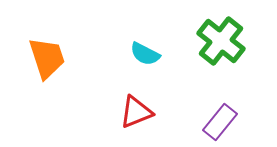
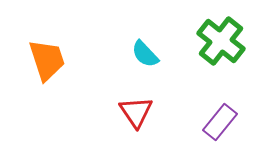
cyan semicircle: rotated 20 degrees clockwise
orange trapezoid: moved 2 px down
red triangle: rotated 42 degrees counterclockwise
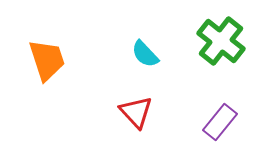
red triangle: rotated 9 degrees counterclockwise
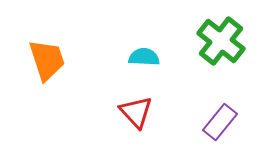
cyan semicircle: moved 1 px left, 3 px down; rotated 136 degrees clockwise
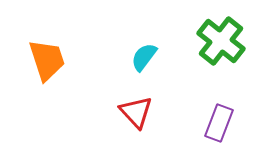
cyan semicircle: rotated 56 degrees counterclockwise
purple rectangle: moved 1 px left, 1 px down; rotated 18 degrees counterclockwise
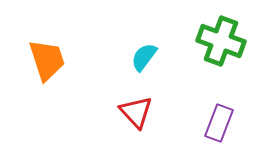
green cross: rotated 18 degrees counterclockwise
